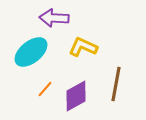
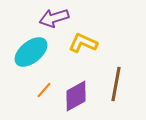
purple arrow: rotated 20 degrees counterclockwise
yellow L-shape: moved 4 px up
orange line: moved 1 px left, 1 px down
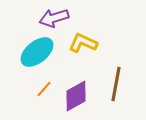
cyan ellipse: moved 6 px right
orange line: moved 1 px up
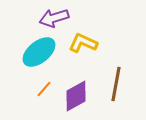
cyan ellipse: moved 2 px right
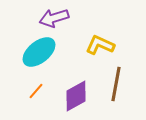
yellow L-shape: moved 17 px right, 2 px down
orange line: moved 8 px left, 2 px down
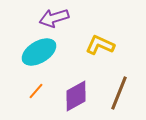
cyan ellipse: rotated 8 degrees clockwise
brown line: moved 3 px right, 9 px down; rotated 12 degrees clockwise
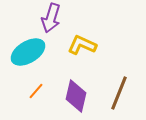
purple arrow: moved 3 px left; rotated 56 degrees counterclockwise
yellow L-shape: moved 18 px left
cyan ellipse: moved 11 px left
purple diamond: rotated 48 degrees counterclockwise
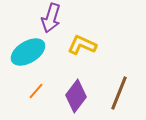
purple diamond: rotated 24 degrees clockwise
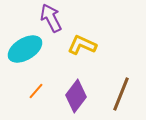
purple arrow: rotated 136 degrees clockwise
cyan ellipse: moved 3 px left, 3 px up
brown line: moved 2 px right, 1 px down
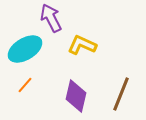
orange line: moved 11 px left, 6 px up
purple diamond: rotated 24 degrees counterclockwise
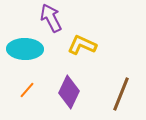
cyan ellipse: rotated 32 degrees clockwise
orange line: moved 2 px right, 5 px down
purple diamond: moved 7 px left, 4 px up; rotated 12 degrees clockwise
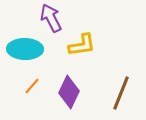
yellow L-shape: rotated 148 degrees clockwise
orange line: moved 5 px right, 4 px up
brown line: moved 1 px up
